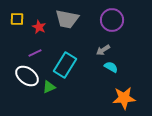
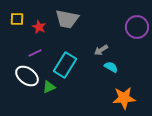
purple circle: moved 25 px right, 7 px down
gray arrow: moved 2 px left
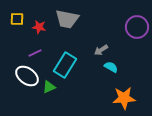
red star: rotated 16 degrees counterclockwise
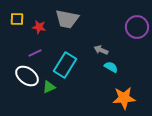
gray arrow: rotated 56 degrees clockwise
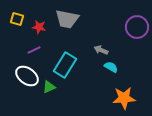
yellow square: rotated 16 degrees clockwise
purple line: moved 1 px left, 3 px up
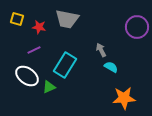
gray arrow: rotated 40 degrees clockwise
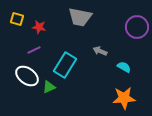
gray trapezoid: moved 13 px right, 2 px up
gray arrow: moved 1 px left, 1 px down; rotated 40 degrees counterclockwise
cyan semicircle: moved 13 px right
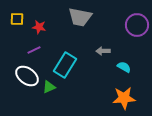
yellow square: rotated 16 degrees counterclockwise
purple circle: moved 2 px up
gray arrow: moved 3 px right; rotated 24 degrees counterclockwise
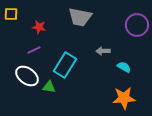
yellow square: moved 6 px left, 5 px up
green triangle: rotated 32 degrees clockwise
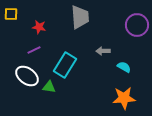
gray trapezoid: rotated 105 degrees counterclockwise
